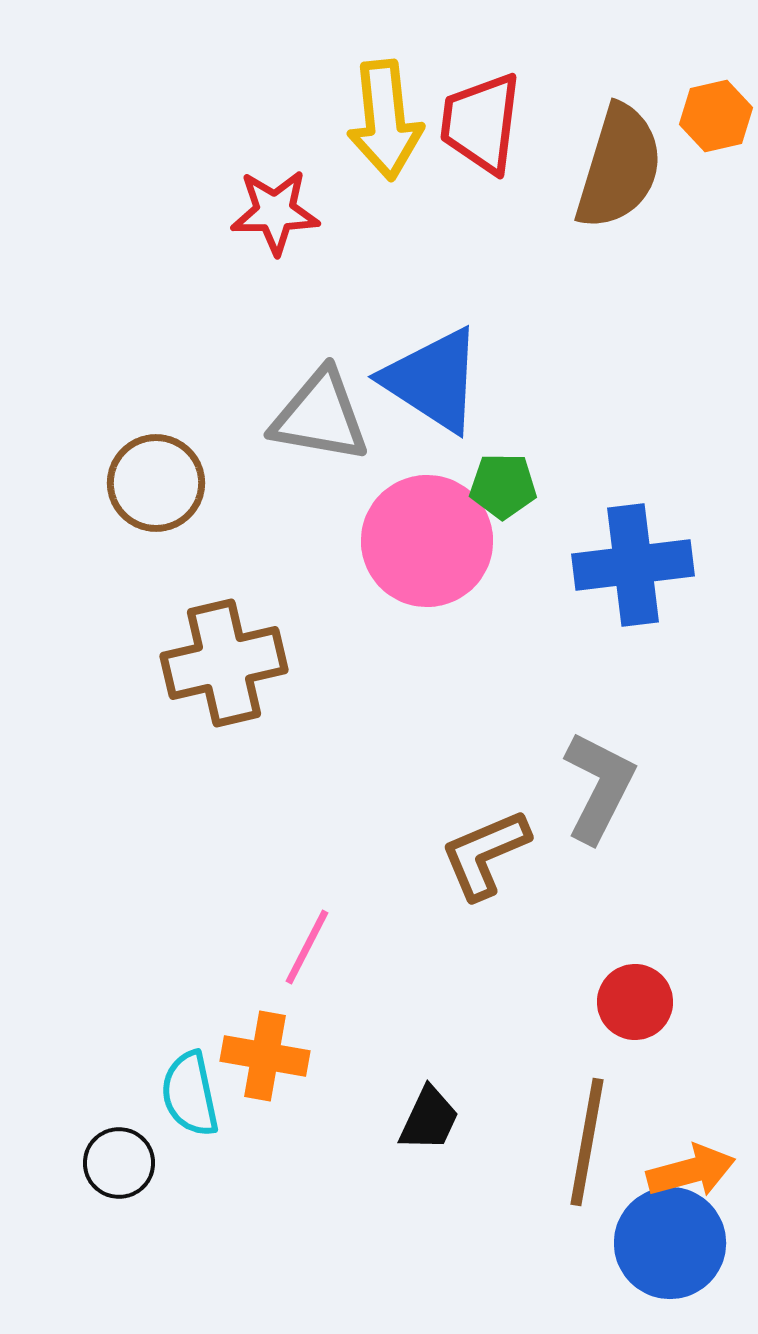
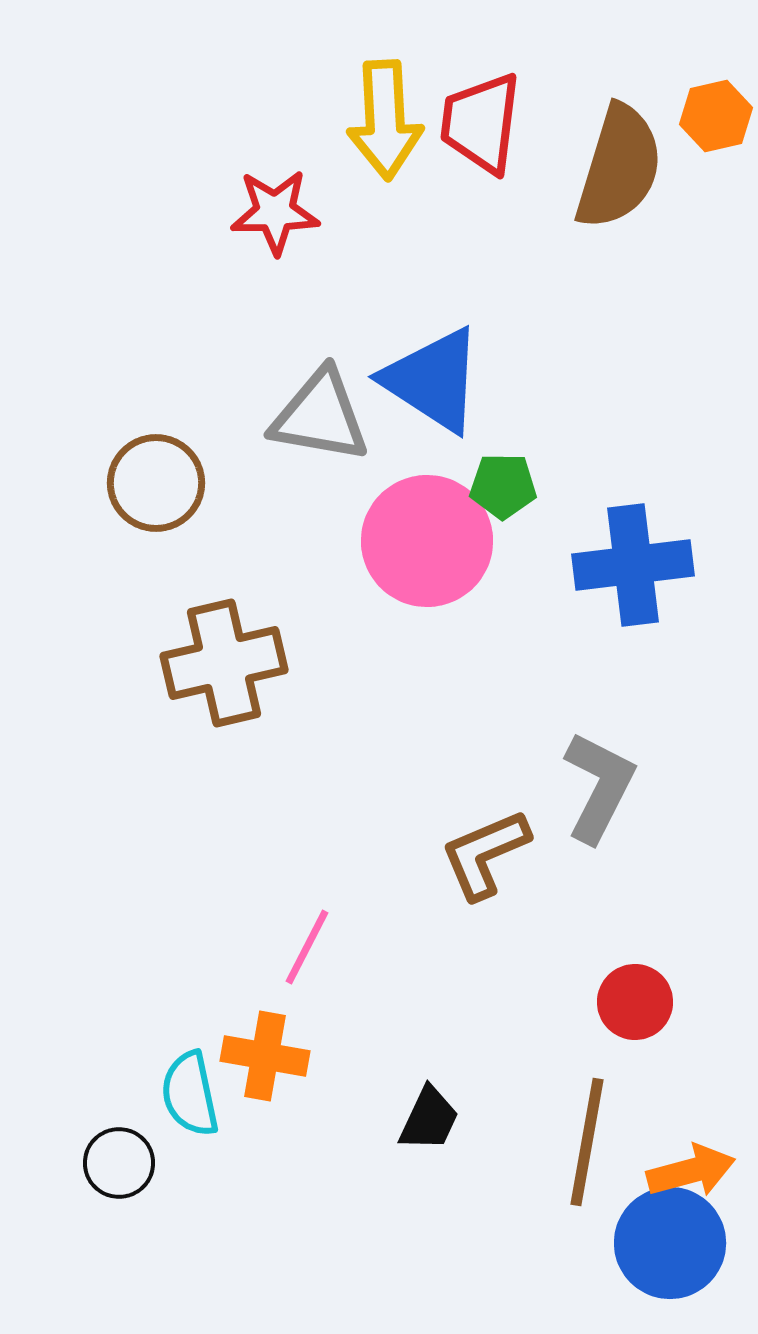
yellow arrow: rotated 3 degrees clockwise
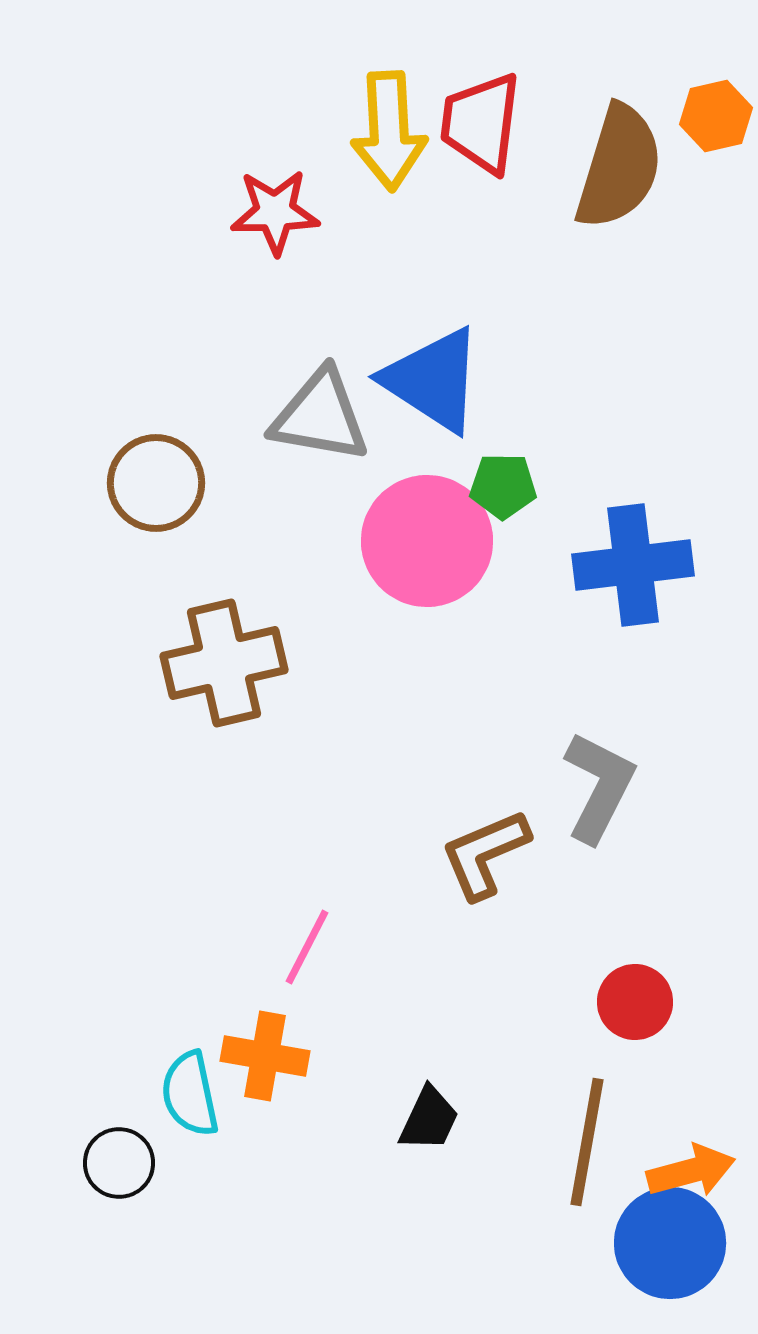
yellow arrow: moved 4 px right, 11 px down
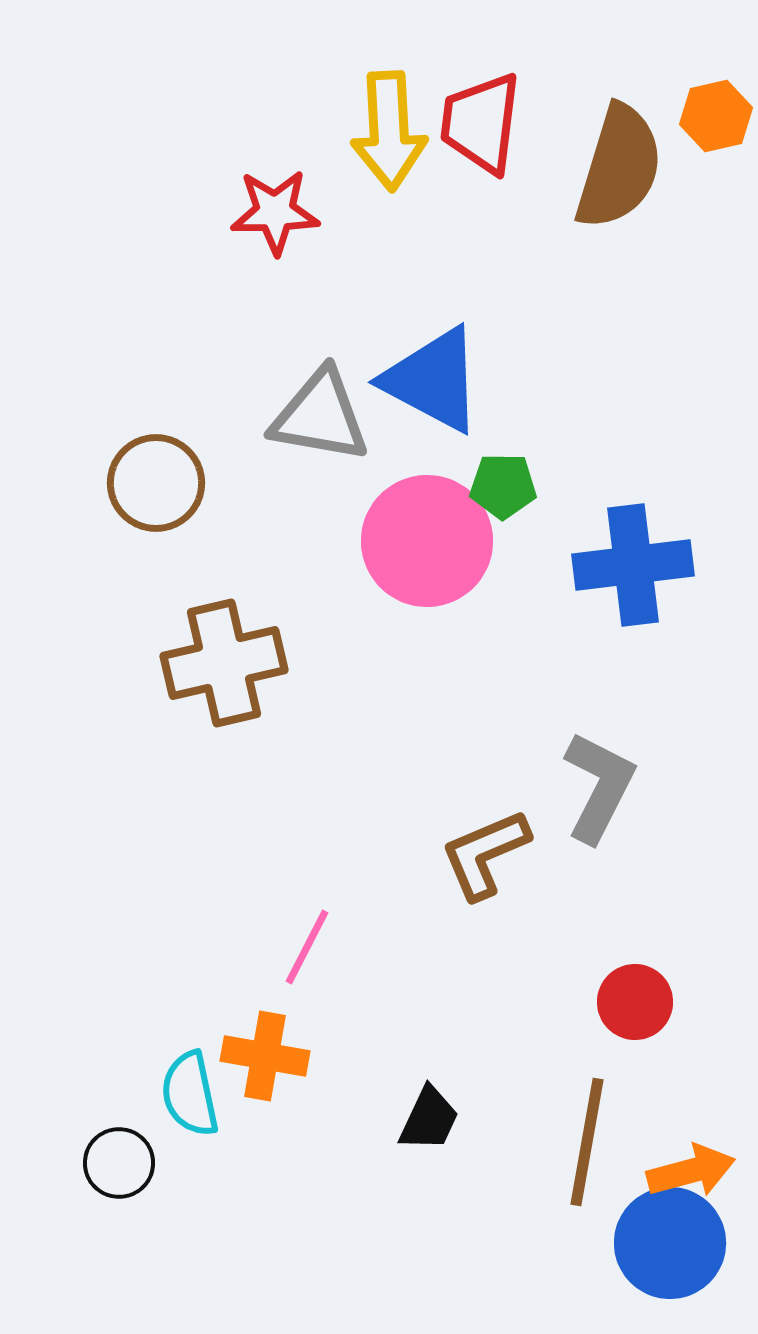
blue triangle: rotated 5 degrees counterclockwise
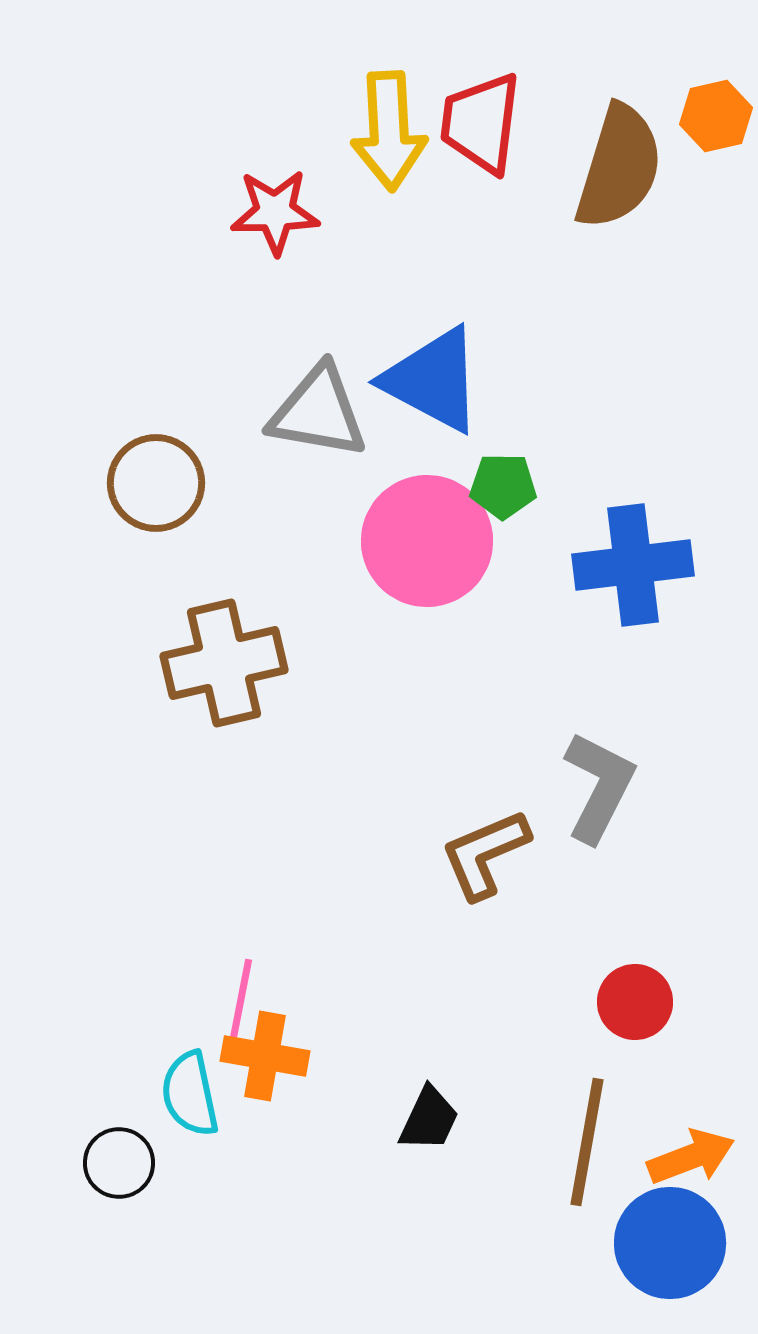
gray triangle: moved 2 px left, 4 px up
pink line: moved 66 px left, 52 px down; rotated 16 degrees counterclockwise
orange arrow: moved 14 px up; rotated 6 degrees counterclockwise
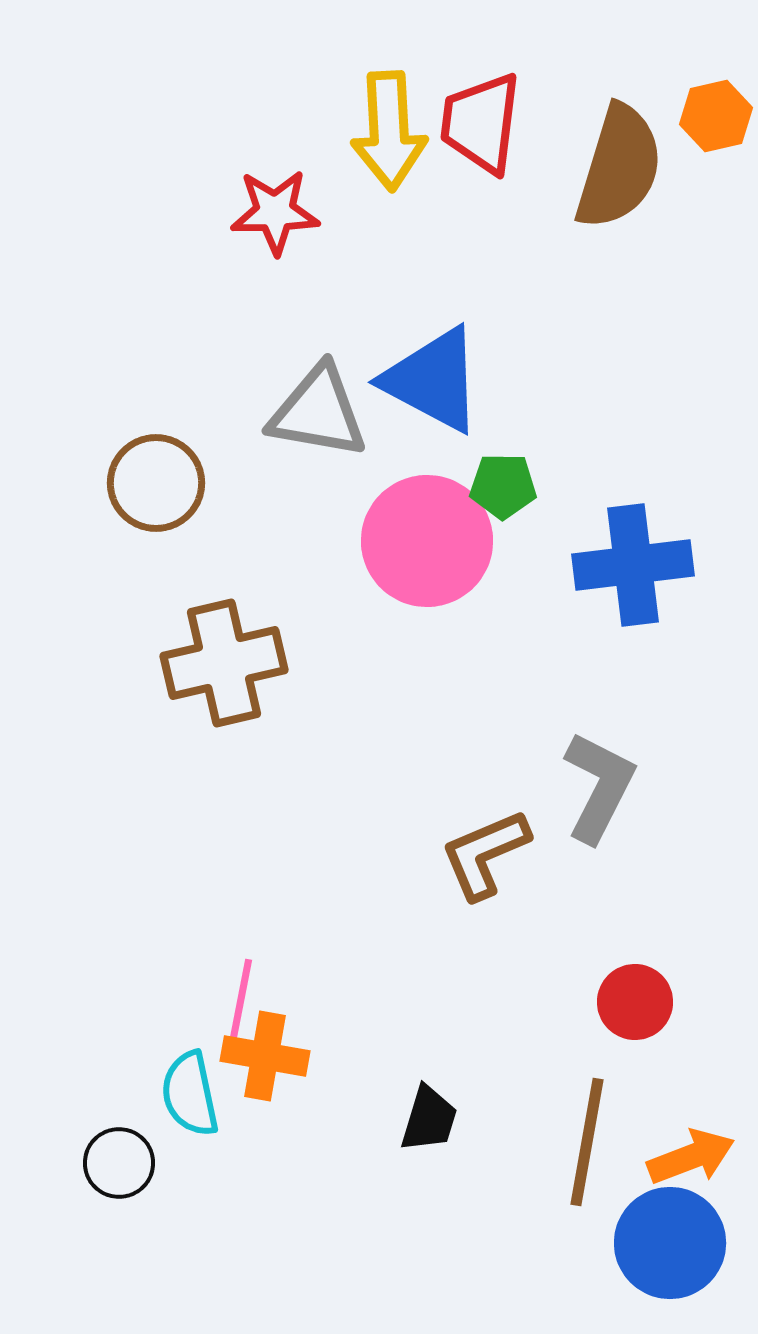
black trapezoid: rotated 8 degrees counterclockwise
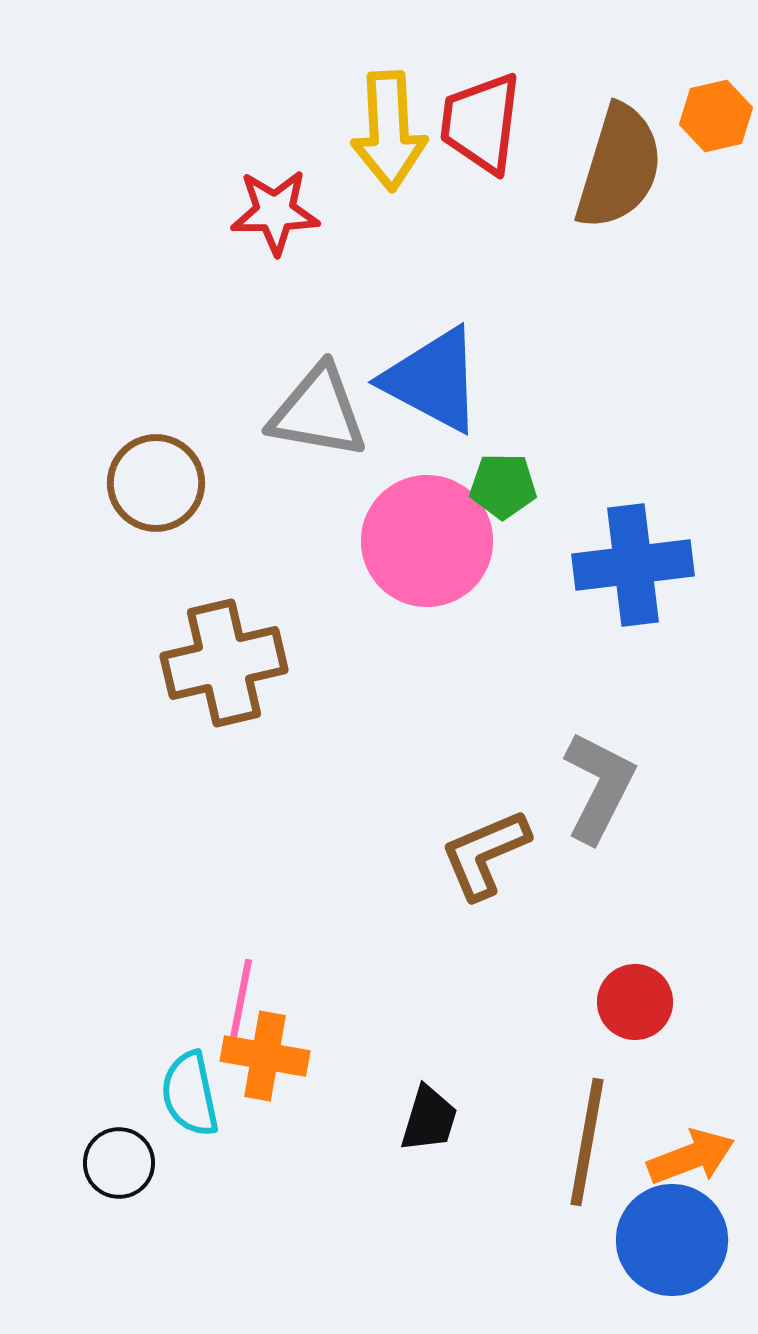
blue circle: moved 2 px right, 3 px up
